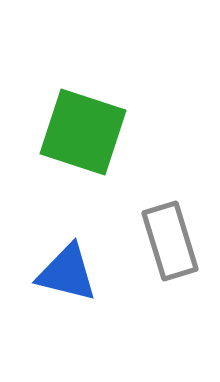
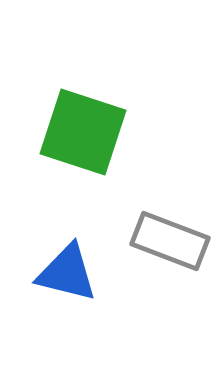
gray rectangle: rotated 52 degrees counterclockwise
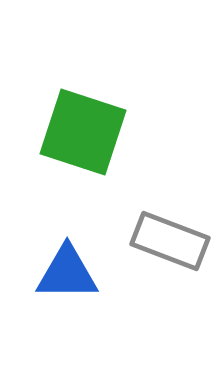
blue triangle: rotated 14 degrees counterclockwise
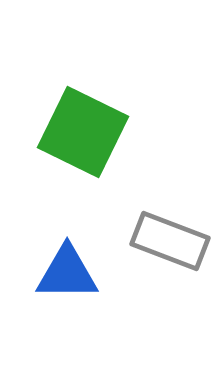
green square: rotated 8 degrees clockwise
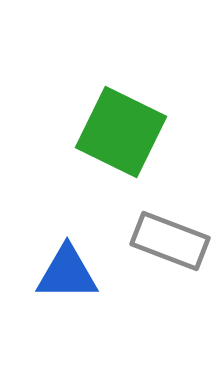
green square: moved 38 px right
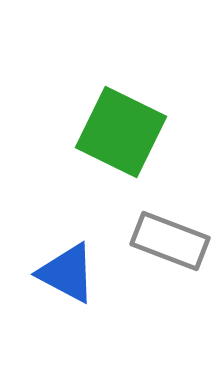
blue triangle: rotated 28 degrees clockwise
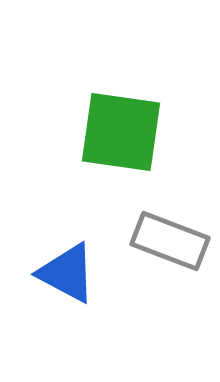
green square: rotated 18 degrees counterclockwise
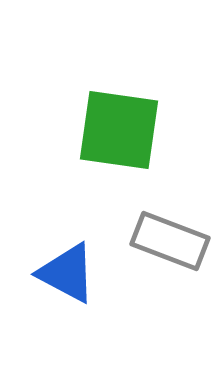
green square: moved 2 px left, 2 px up
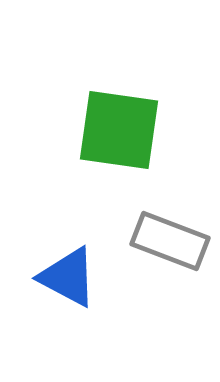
blue triangle: moved 1 px right, 4 px down
